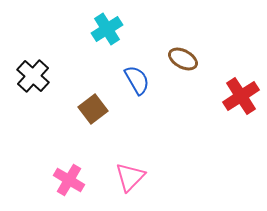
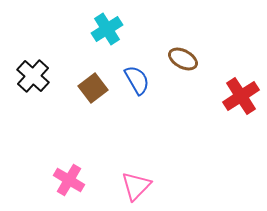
brown square: moved 21 px up
pink triangle: moved 6 px right, 9 px down
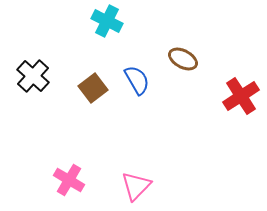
cyan cross: moved 8 px up; rotated 32 degrees counterclockwise
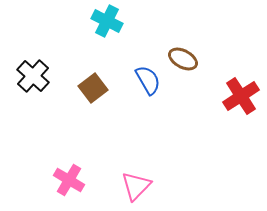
blue semicircle: moved 11 px right
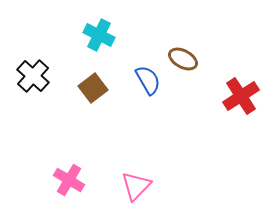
cyan cross: moved 8 px left, 14 px down
